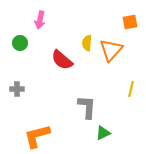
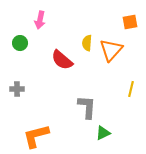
orange L-shape: moved 1 px left
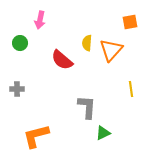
yellow line: rotated 21 degrees counterclockwise
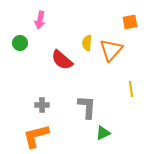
gray cross: moved 25 px right, 16 px down
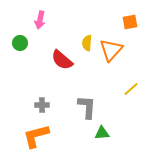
yellow line: rotated 56 degrees clockwise
green triangle: moved 1 px left; rotated 21 degrees clockwise
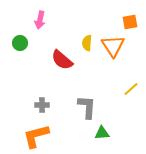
orange triangle: moved 2 px right, 4 px up; rotated 15 degrees counterclockwise
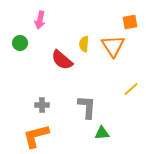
yellow semicircle: moved 3 px left, 1 px down
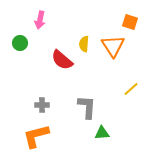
orange square: rotated 28 degrees clockwise
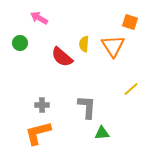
pink arrow: moved 1 px left, 2 px up; rotated 108 degrees clockwise
red semicircle: moved 3 px up
orange L-shape: moved 2 px right, 3 px up
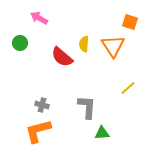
yellow line: moved 3 px left, 1 px up
gray cross: rotated 16 degrees clockwise
orange L-shape: moved 2 px up
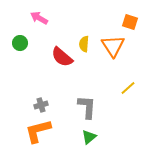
gray cross: moved 1 px left; rotated 32 degrees counterclockwise
green triangle: moved 13 px left, 4 px down; rotated 35 degrees counterclockwise
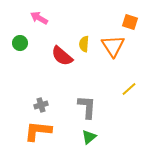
red semicircle: moved 1 px up
yellow line: moved 1 px right, 1 px down
orange L-shape: rotated 20 degrees clockwise
